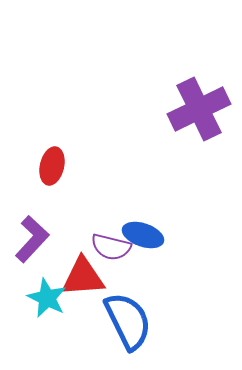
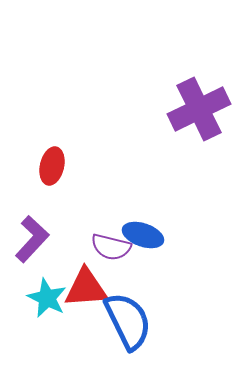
red triangle: moved 3 px right, 11 px down
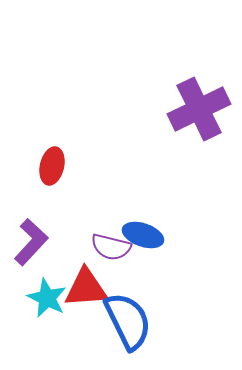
purple L-shape: moved 1 px left, 3 px down
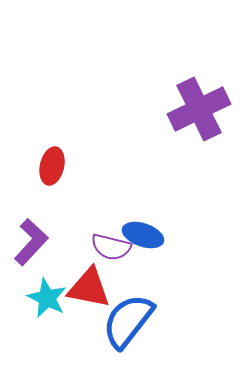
red triangle: moved 3 px right; rotated 15 degrees clockwise
blue semicircle: rotated 116 degrees counterclockwise
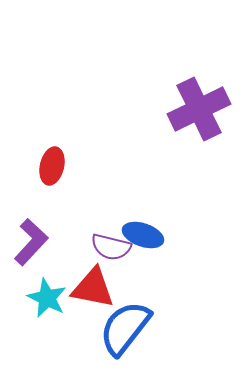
red triangle: moved 4 px right
blue semicircle: moved 3 px left, 7 px down
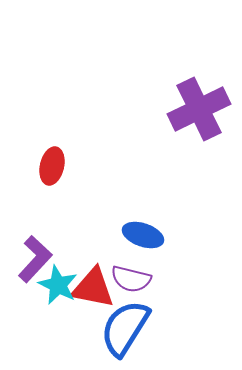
purple L-shape: moved 4 px right, 17 px down
purple semicircle: moved 20 px right, 32 px down
cyan star: moved 11 px right, 13 px up
blue semicircle: rotated 6 degrees counterclockwise
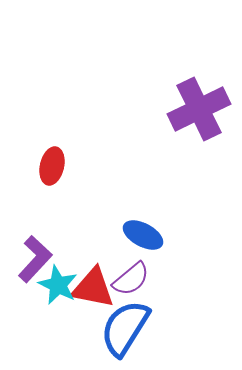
blue ellipse: rotated 9 degrees clockwise
purple semicircle: rotated 54 degrees counterclockwise
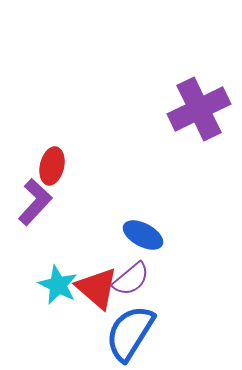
purple L-shape: moved 57 px up
red triangle: moved 4 px right; rotated 30 degrees clockwise
blue semicircle: moved 5 px right, 5 px down
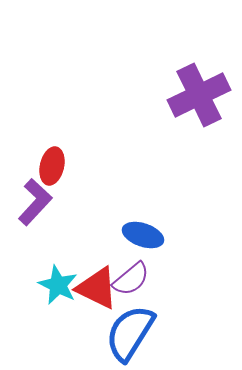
purple cross: moved 14 px up
blue ellipse: rotated 9 degrees counterclockwise
red triangle: rotated 15 degrees counterclockwise
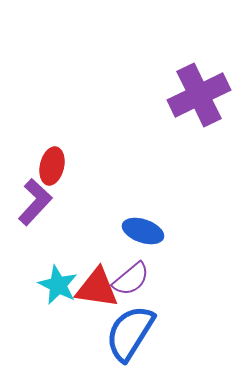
blue ellipse: moved 4 px up
red triangle: rotated 18 degrees counterclockwise
